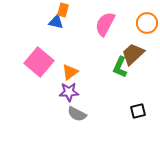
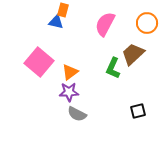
green L-shape: moved 7 px left, 1 px down
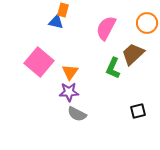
pink semicircle: moved 1 px right, 4 px down
orange triangle: rotated 18 degrees counterclockwise
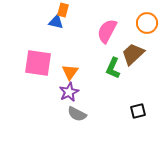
pink semicircle: moved 1 px right, 3 px down
pink square: moved 1 px left, 1 px down; rotated 32 degrees counterclockwise
purple star: rotated 24 degrees counterclockwise
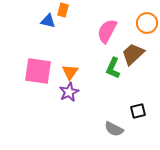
blue triangle: moved 8 px left, 1 px up
pink square: moved 8 px down
gray semicircle: moved 37 px right, 15 px down
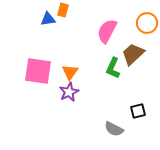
blue triangle: moved 2 px up; rotated 21 degrees counterclockwise
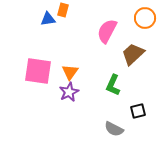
orange circle: moved 2 px left, 5 px up
green L-shape: moved 17 px down
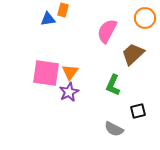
pink square: moved 8 px right, 2 px down
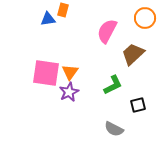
green L-shape: rotated 140 degrees counterclockwise
black square: moved 6 px up
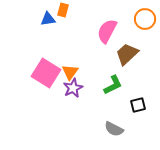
orange circle: moved 1 px down
brown trapezoid: moved 6 px left
pink square: rotated 24 degrees clockwise
purple star: moved 4 px right, 4 px up
